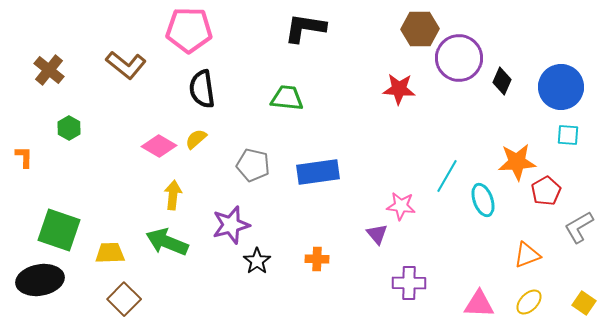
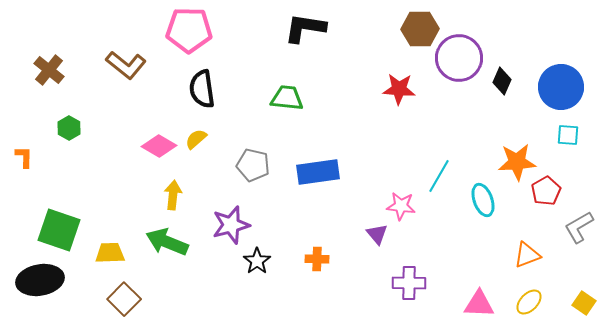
cyan line: moved 8 px left
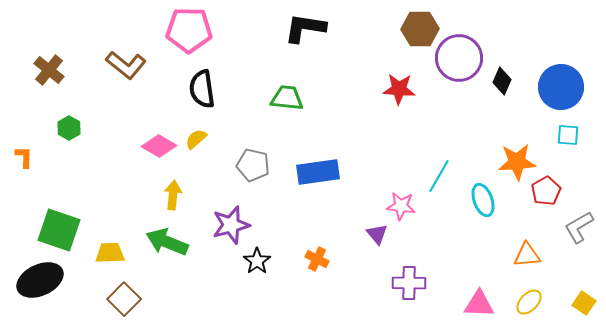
orange triangle: rotated 16 degrees clockwise
orange cross: rotated 25 degrees clockwise
black ellipse: rotated 15 degrees counterclockwise
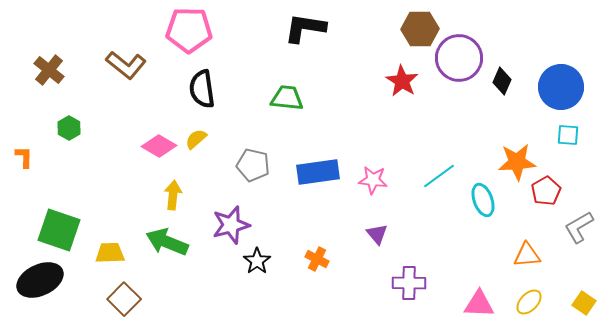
red star: moved 3 px right, 8 px up; rotated 28 degrees clockwise
cyan line: rotated 24 degrees clockwise
pink star: moved 28 px left, 26 px up
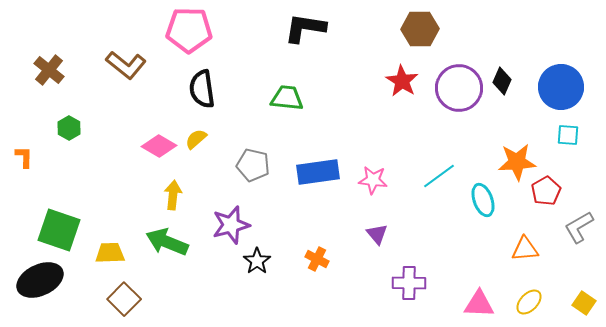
purple circle: moved 30 px down
orange triangle: moved 2 px left, 6 px up
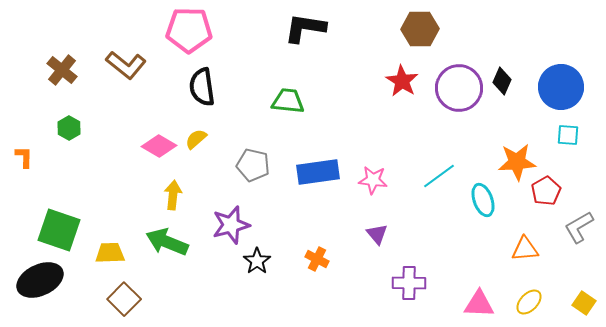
brown cross: moved 13 px right
black semicircle: moved 2 px up
green trapezoid: moved 1 px right, 3 px down
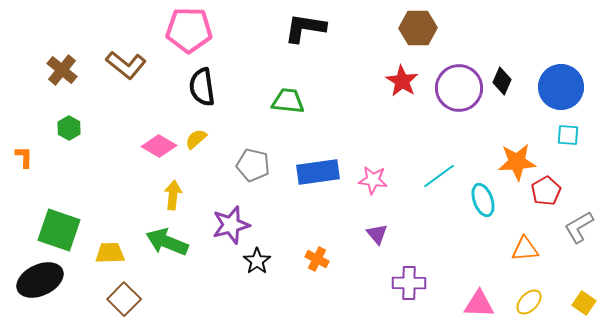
brown hexagon: moved 2 px left, 1 px up
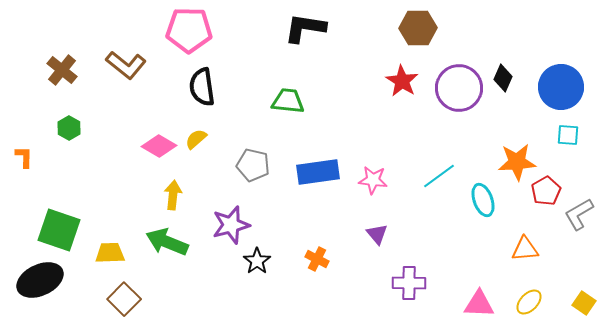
black diamond: moved 1 px right, 3 px up
gray L-shape: moved 13 px up
